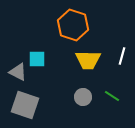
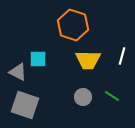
cyan square: moved 1 px right
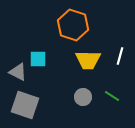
white line: moved 2 px left
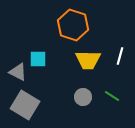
gray square: rotated 12 degrees clockwise
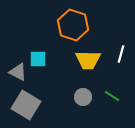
white line: moved 1 px right, 2 px up
gray square: moved 1 px right
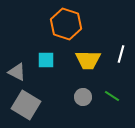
orange hexagon: moved 7 px left, 1 px up
cyan square: moved 8 px right, 1 px down
gray triangle: moved 1 px left
